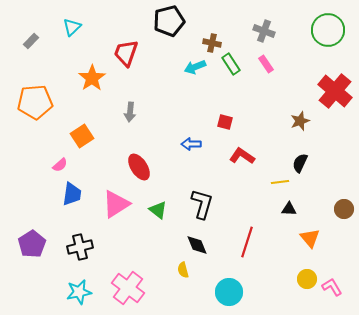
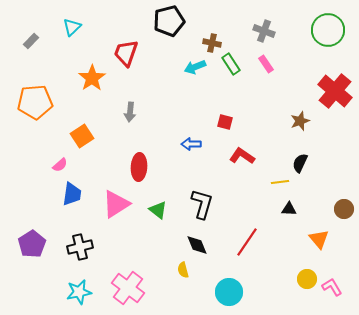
red ellipse: rotated 36 degrees clockwise
orange triangle: moved 9 px right, 1 px down
red line: rotated 16 degrees clockwise
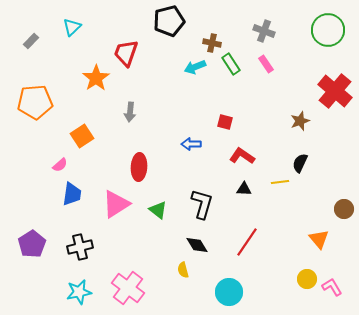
orange star: moved 4 px right
black triangle: moved 45 px left, 20 px up
black diamond: rotated 10 degrees counterclockwise
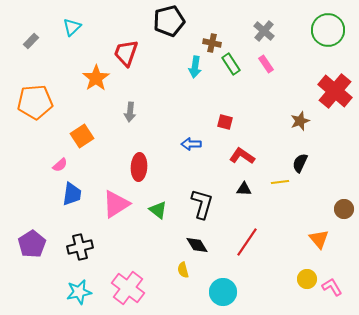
gray cross: rotated 20 degrees clockwise
cyan arrow: rotated 60 degrees counterclockwise
cyan circle: moved 6 px left
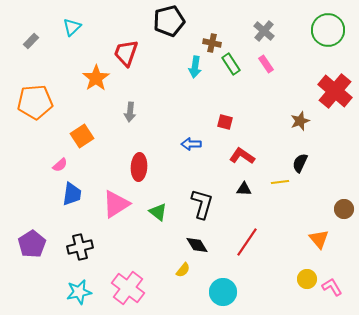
green triangle: moved 2 px down
yellow semicircle: rotated 126 degrees counterclockwise
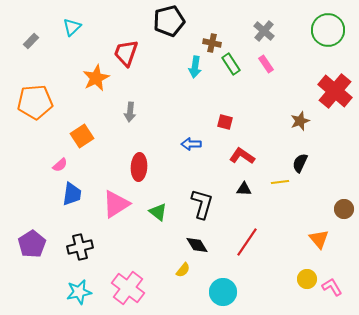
orange star: rotated 8 degrees clockwise
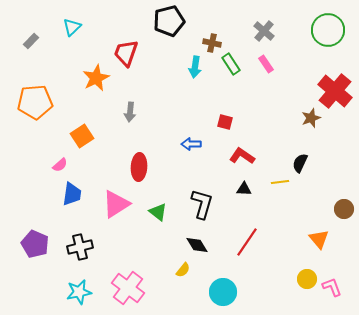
brown star: moved 11 px right, 3 px up
purple pentagon: moved 3 px right; rotated 16 degrees counterclockwise
pink L-shape: rotated 10 degrees clockwise
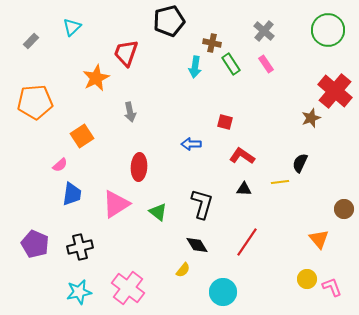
gray arrow: rotated 18 degrees counterclockwise
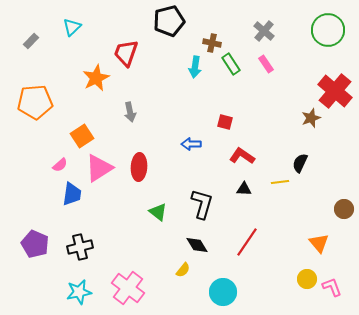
pink triangle: moved 17 px left, 36 px up
orange triangle: moved 4 px down
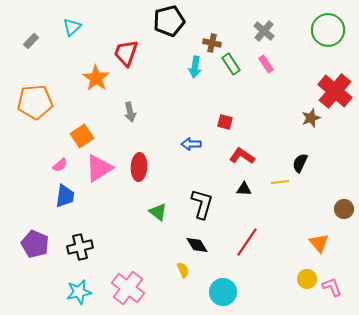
orange star: rotated 12 degrees counterclockwise
blue trapezoid: moved 7 px left, 2 px down
yellow semicircle: rotated 63 degrees counterclockwise
